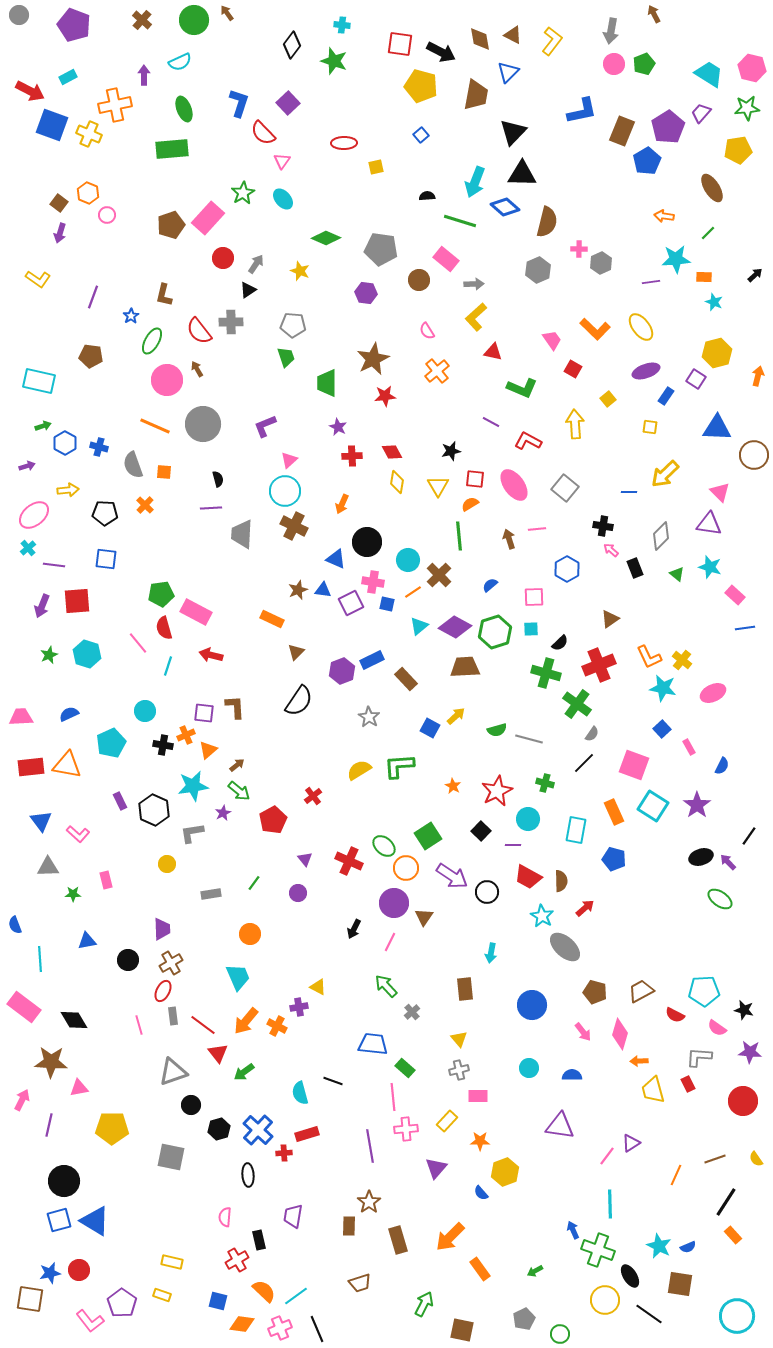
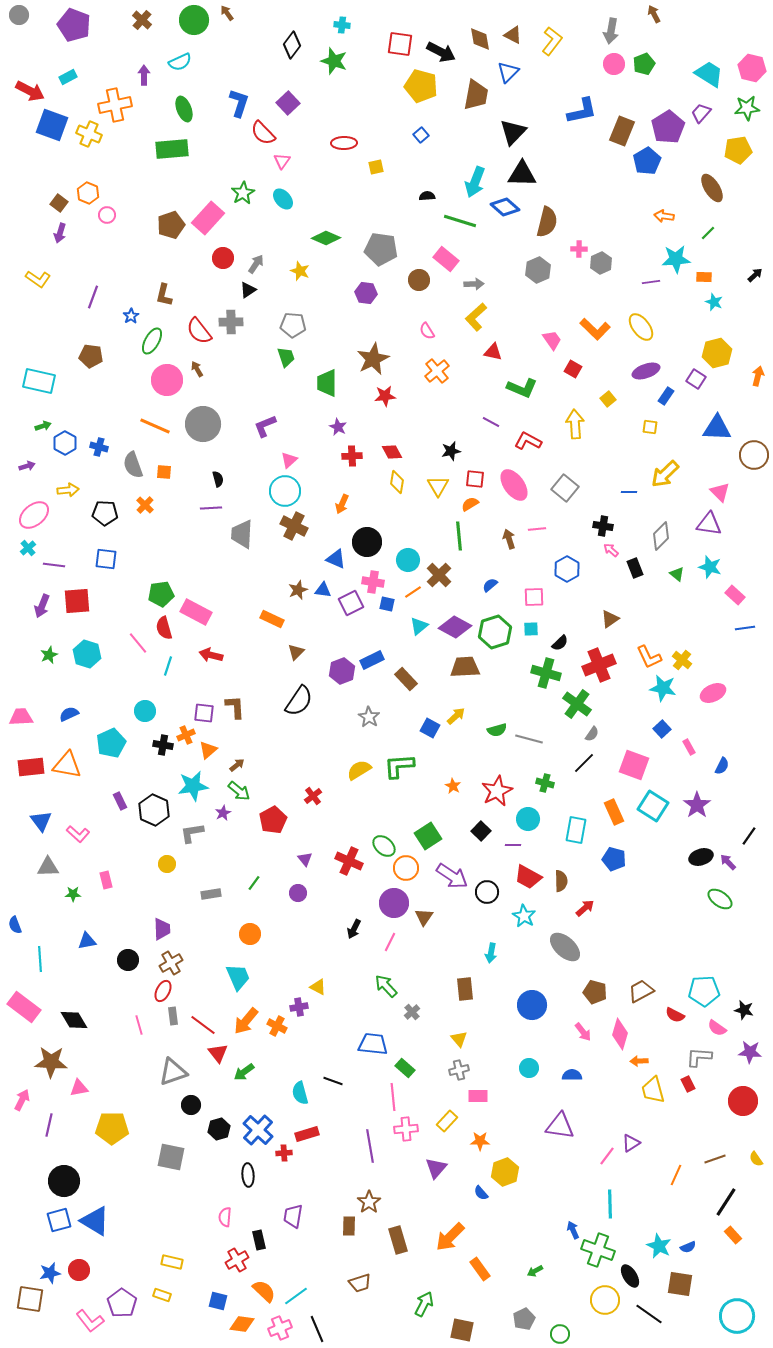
cyan star at (542, 916): moved 18 px left
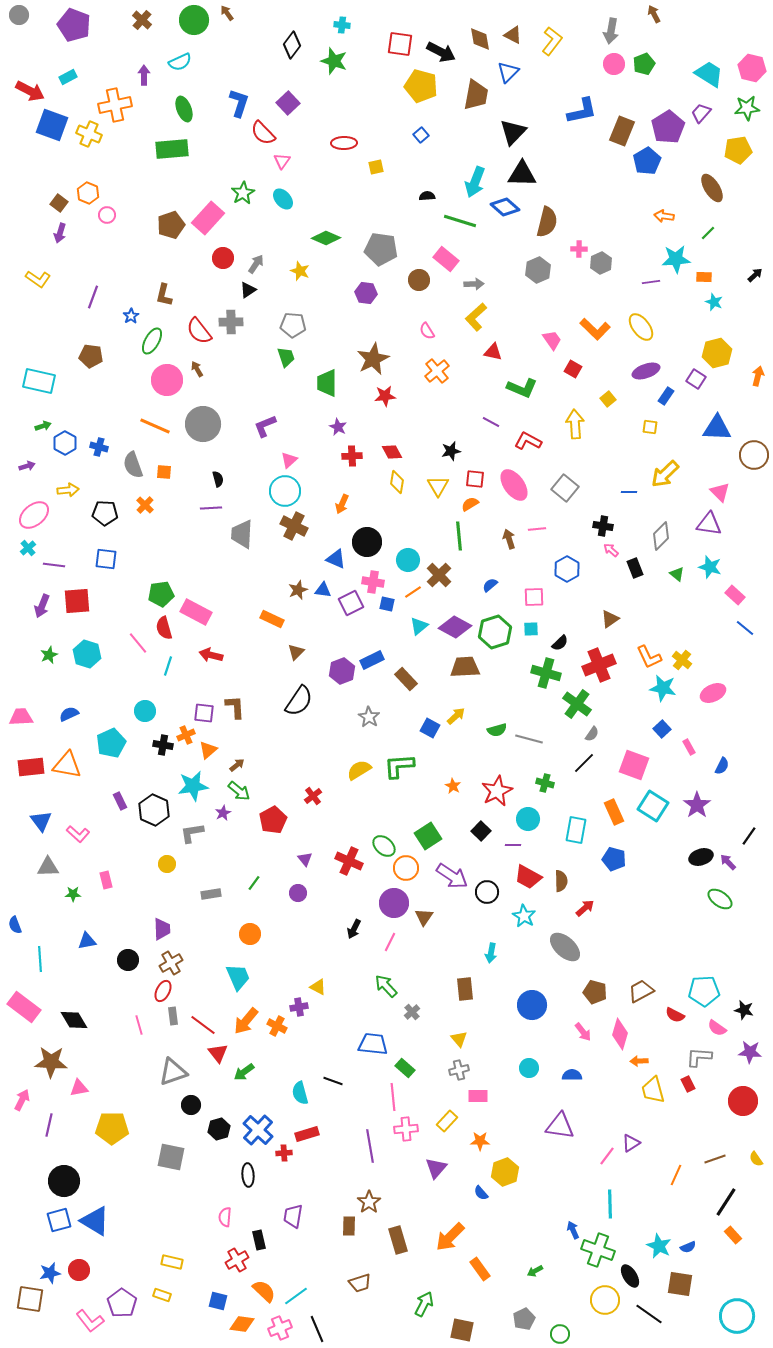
blue line at (745, 628): rotated 48 degrees clockwise
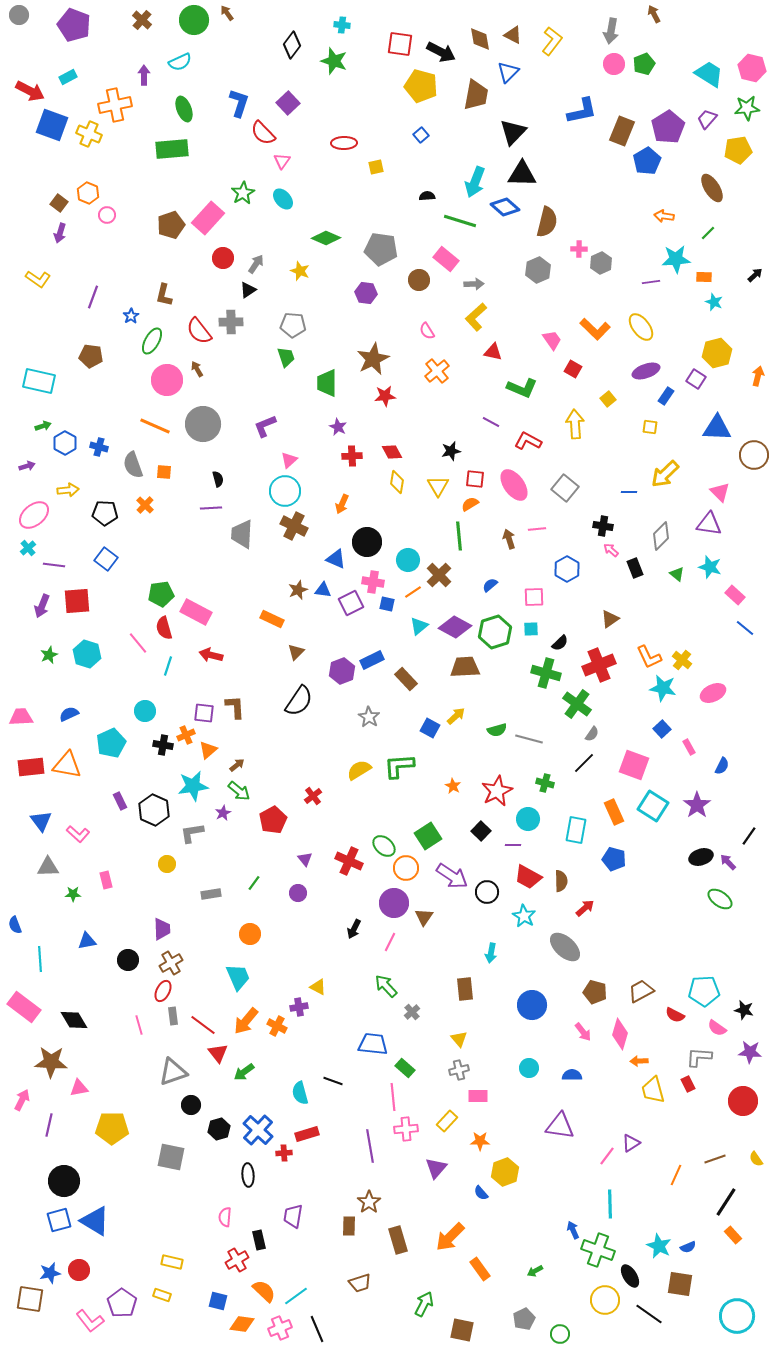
purple trapezoid at (701, 113): moved 6 px right, 6 px down
blue square at (106, 559): rotated 30 degrees clockwise
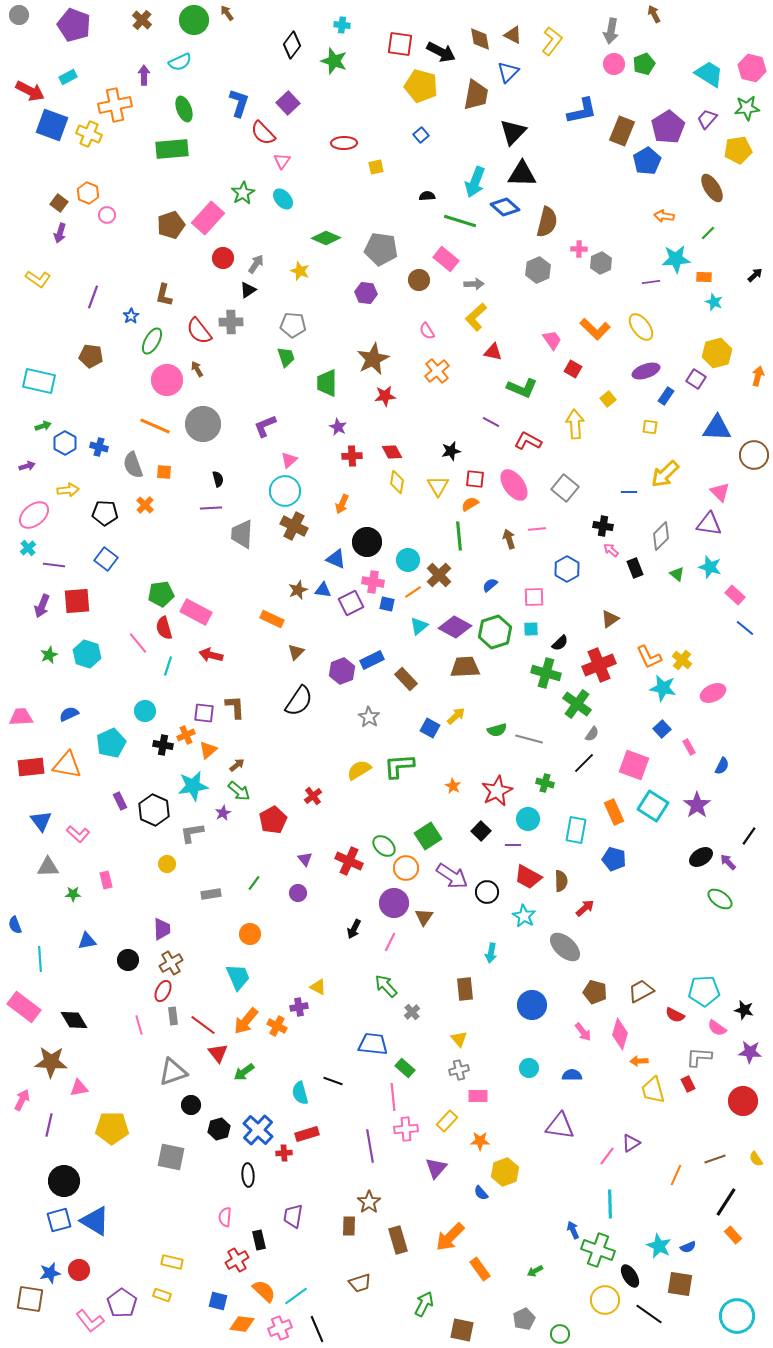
black ellipse at (701, 857): rotated 15 degrees counterclockwise
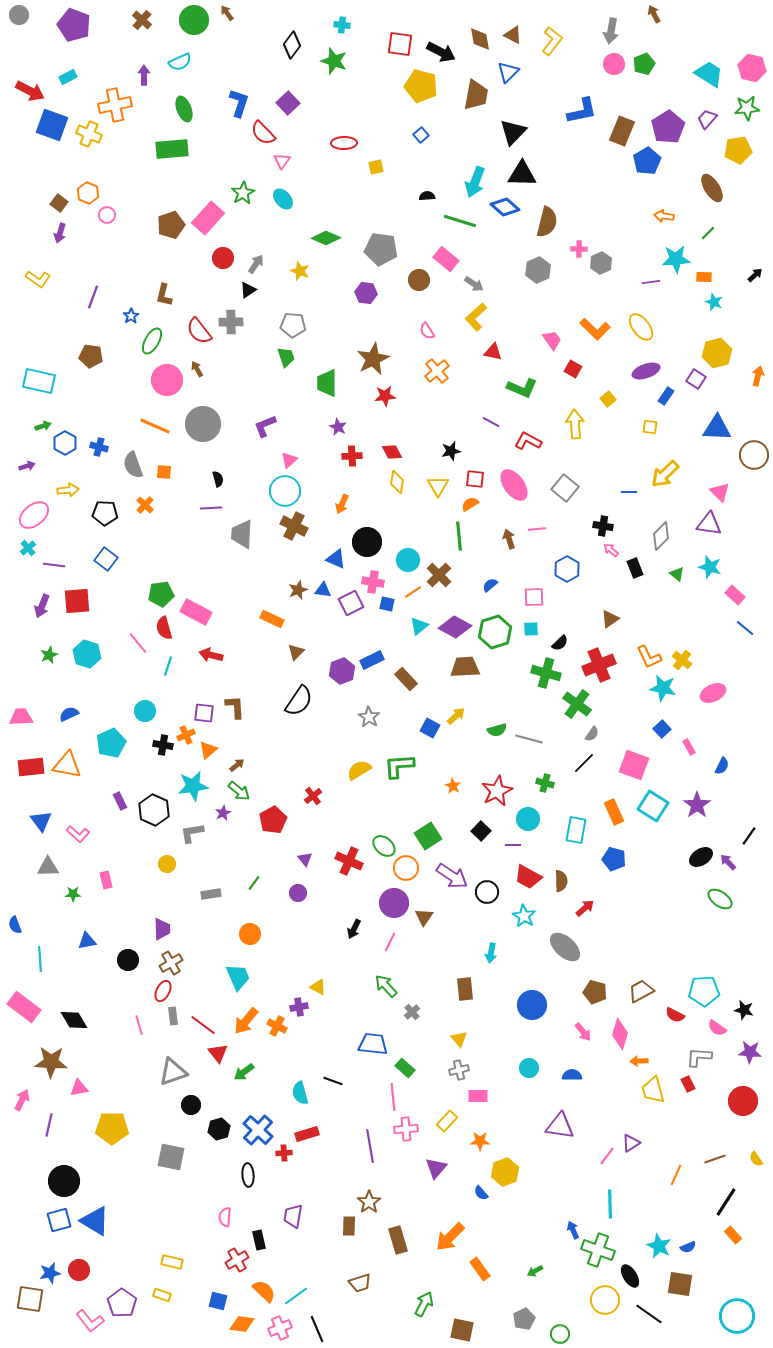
gray arrow at (474, 284): rotated 36 degrees clockwise
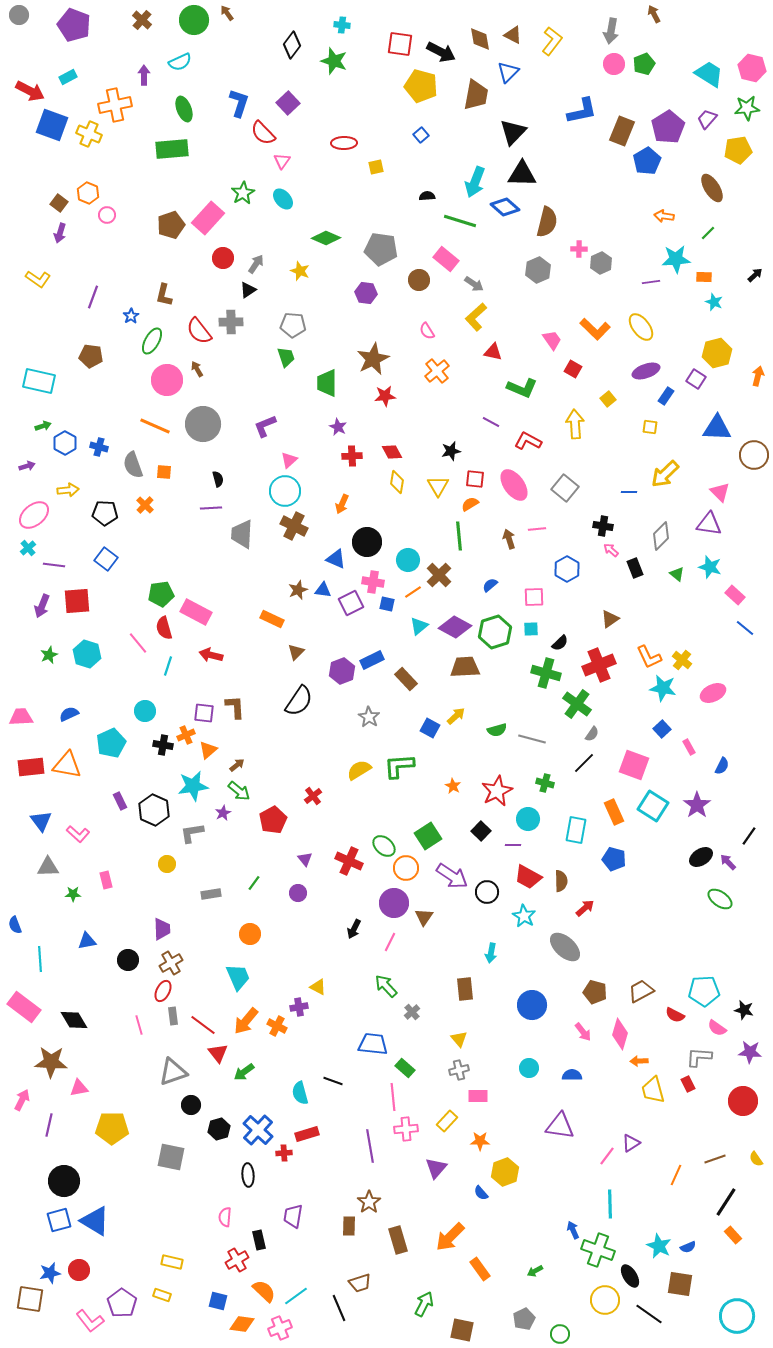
gray line at (529, 739): moved 3 px right
black line at (317, 1329): moved 22 px right, 21 px up
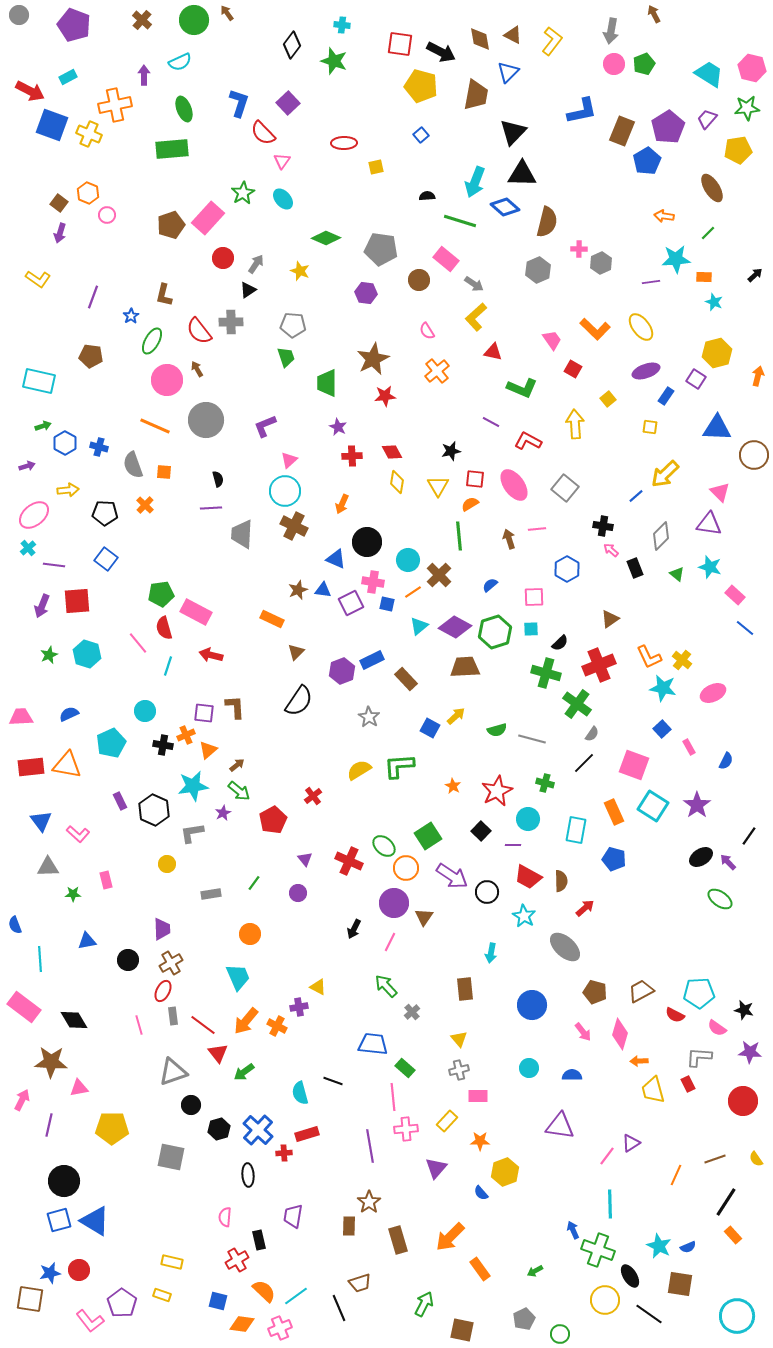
gray circle at (203, 424): moved 3 px right, 4 px up
blue line at (629, 492): moved 7 px right, 4 px down; rotated 42 degrees counterclockwise
blue semicircle at (722, 766): moved 4 px right, 5 px up
cyan pentagon at (704, 991): moved 5 px left, 2 px down
